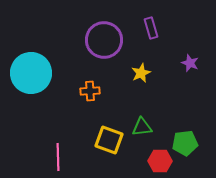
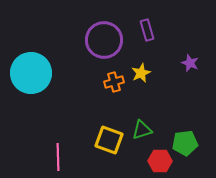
purple rectangle: moved 4 px left, 2 px down
orange cross: moved 24 px right, 9 px up; rotated 12 degrees counterclockwise
green triangle: moved 3 px down; rotated 10 degrees counterclockwise
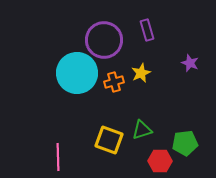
cyan circle: moved 46 px right
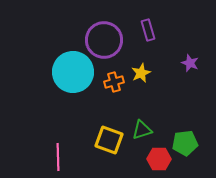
purple rectangle: moved 1 px right
cyan circle: moved 4 px left, 1 px up
red hexagon: moved 1 px left, 2 px up
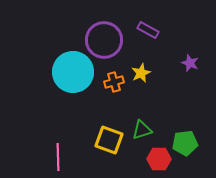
purple rectangle: rotated 45 degrees counterclockwise
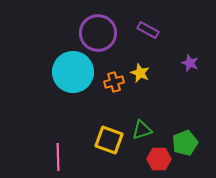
purple circle: moved 6 px left, 7 px up
yellow star: moved 1 px left; rotated 24 degrees counterclockwise
green pentagon: rotated 15 degrees counterclockwise
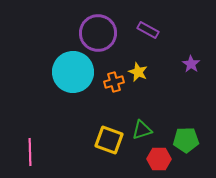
purple star: moved 1 px right, 1 px down; rotated 12 degrees clockwise
yellow star: moved 2 px left, 1 px up
green pentagon: moved 1 px right, 3 px up; rotated 20 degrees clockwise
pink line: moved 28 px left, 5 px up
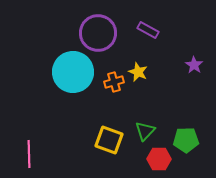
purple star: moved 3 px right, 1 px down
green triangle: moved 3 px right, 1 px down; rotated 30 degrees counterclockwise
pink line: moved 1 px left, 2 px down
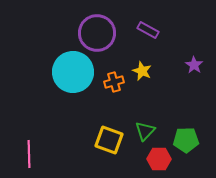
purple circle: moved 1 px left
yellow star: moved 4 px right, 1 px up
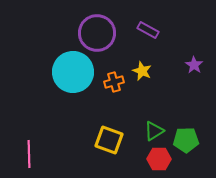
green triangle: moved 9 px right; rotated 15 degrees clockwise
